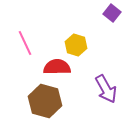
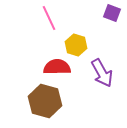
purple square: rotated 18 degrees counterclockwise
pink line: moved 24 px right, 25 px up
purple arrow: moved 4 px left, 16 px up
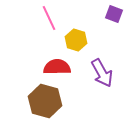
purple square: moved 2 px right, 1 px down
yellow hexagon: moved 5 px up
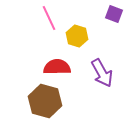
yellow hexagon: moved 1 px right, 4 px up
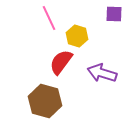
purple square: rotated 18 degrees counterclockwise
red semicircle: moved 4 px right, 5 px up; rotated 52 degrees counterclockwise
purple arrow: rotated 136 degrees clockwise
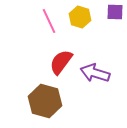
purple square: moved 1 px right, 2 px up
pink line: moved 3 px down
yellow hexagon: moved 3 px right, 19 px up
purple arrow: moved 7 px left
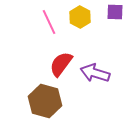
yellow hexagon: rotated 10 degrees clockwise
pink line: moved 1 px down
red semicircle: moved 2 px down
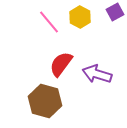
purple square: rotated 30 degrees counterclockwise
pink line: rotated 15 degrees counterclockwise
purple arrow: moved 2 px right, 1 px down
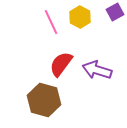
pink line: moved 2 px right; rotated 15 degrees clockwise
purple arrow: moved 4 px up
brown hexagon: moved 1 px left, 1 px up
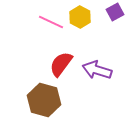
pink line: rotated 40 degrees counterclockwise
